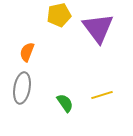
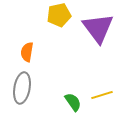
orange semicircle: rotated 12 degrees counterclockwise
green semicircle: moved 8 px right, 1 px up
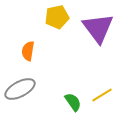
yellow pentagon: moved 2 px left, 2 px down
orange semicircle: moved 1 px right, 1 px up
gray ellipse: moved 2 px left, 1 px down; rotated 52 degrees clockwise
yellow line: rotated 15 degrees counterclockwise
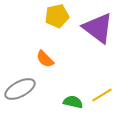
yellow pentagon: moved 1 px up
purple triangle: rotated 16 degrees counterclockwise
orange semicircle: moved 17 px right, 8 px down; rotated 54 degrees counterclockwise
green semicircle: rotated 42 degrees counterclockwise
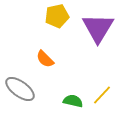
purple triangle: rotated 24 degrees clockwise
gray ellipse: rotated 64 degrees clockwise
yellow line: rotated 15 degrees counterclockwise
green semicircle: moved 1 px up
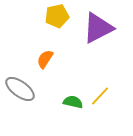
purple triangle: rotated 32 degrees clockwise
orange semicircle: rotated 78 degrees clockwise
yellow line: moved 2 px left, 1 px down
green semicircle: moved 1 px down
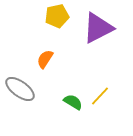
green semicircle: rotated 18 degrees clockwise
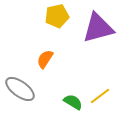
purple triangle: rotated 12 degrees clockwise
yellow line: rotated 10 degrees clockwise
